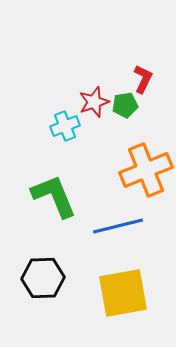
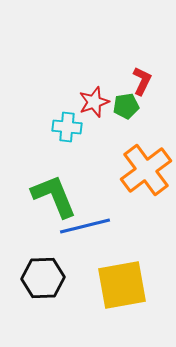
red L-shape: moved 1 px left, 2 px down
green pentagon: moved 1 px right, 1 px down
cyan cross: moved 2 px right, 1 px down; rotated 28 degrees clockwise
orange cross: rotated 15 degrees counterclockwise
blue line: moved 33 px left
yellow square: moved 1 px left, 8 px up
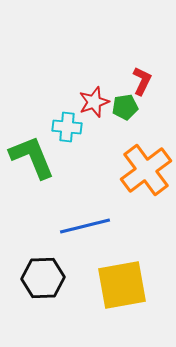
green pentagon: moved 1 px left, 1 px down
green L-shape: moved 22 px left, 39 px up
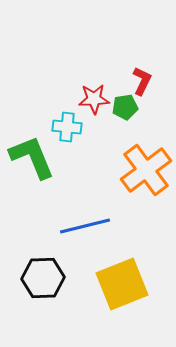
red star: moved 3 px up; rotated 16 degrees clockwise
yellow square: moved 1 px up; rotated 12 degrees counterclockwise
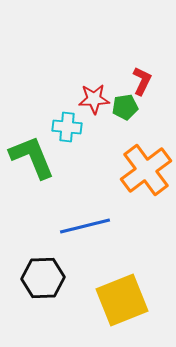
yellow square: moved 16 px down
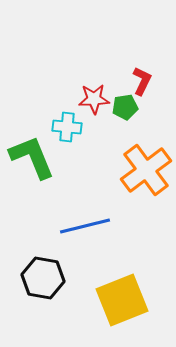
black hexagon: rotated 12 degrees clockwise
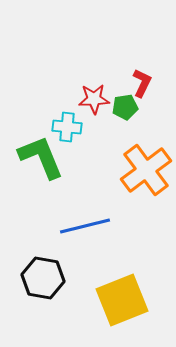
red L-shape: moved 2 px down
green L-shape: moved 9 px right
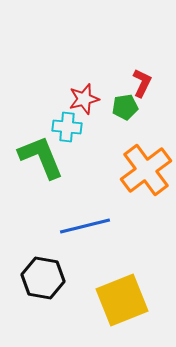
red star: moved 10 px left; rotated 12 degrees counterclockwise
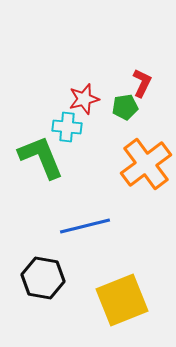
orange cross: moved 6 px up
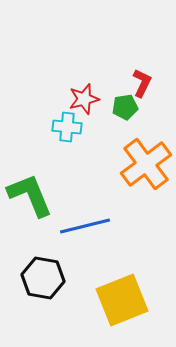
green L-shape: moved 11 px left, 38 px down
